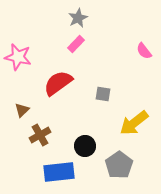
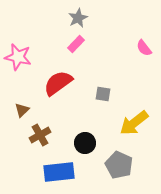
pink semicircle: moved 3 px up
black circle: moved 3 px up
gray pentagon: rotated 12 degrees counterclockwise
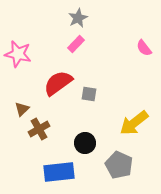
pink star: moved 3 px up
gray square: moved 14 px left
brown triangle: moved 1 px up
brown cross: moved 1 px left, 6 px up
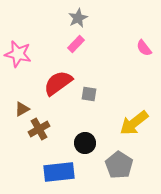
brown triangle: rotated 14 degrees clockwise
gray pentagon: rotated 8 degrees clockwise
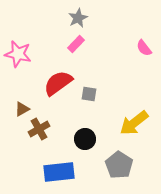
black circle: moved 4 px up
